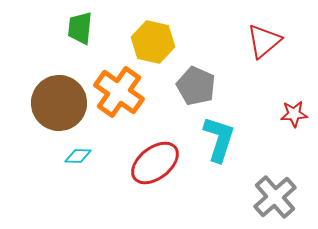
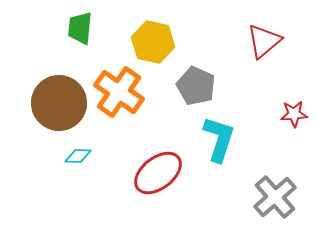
red ellipse: moved 3 px right, 10 px down
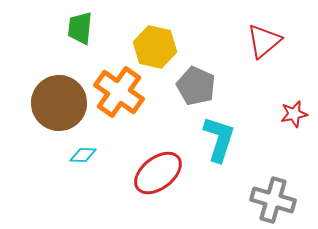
yellow hexagon: moved 2 px right, 5 px down
red star: rotated 8 degrees counterclockwise
cyan diamond: moved 5 px right, 1 px up
gray cross: moved 2 px left, 3 px down; rotated 33 degrees counterclockwise
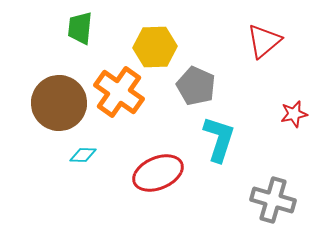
yellow hexagon: rotated 15 degrees counterclockwise
red ellipse: rotated 15 degrees clockwise
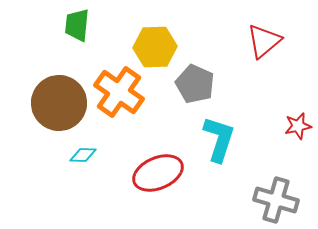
green trapezoid: moved 3 px left, 3 px up
gray pentagon: moved 1 px left, 2 px up
red star: moved 4 px right, 12 px down
gray cross: moved 3 px right
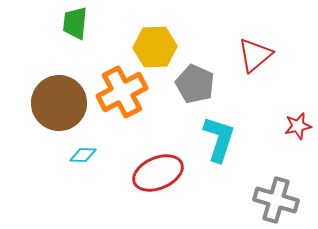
green trapezoid: moved 2 px left, 2 px up
red triangle: moved 9 px left, 14 px down
orange cross: moved 3 px right; rotated 27 degrees clockwise
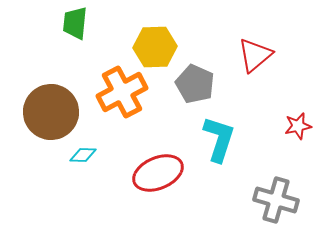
brown circle: moved 8 px left, 9 px down
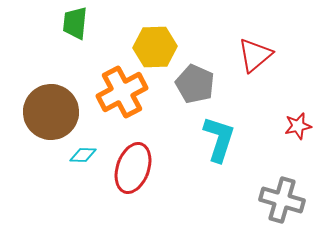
red ellipse: moved 25 px left, 5 px up; rotated 48 degrees counterclockwise
gray cross: moved 6 px right
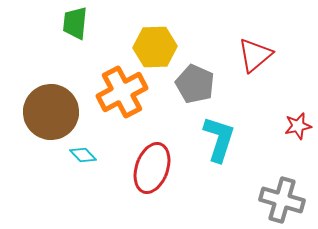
cyan diamond: rotated 44 degrees clockwise
red ellipse: moved 19 px right
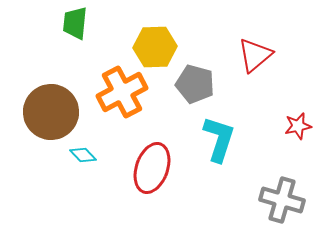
gray pentagon: rotated 9 degrees counterclockwise
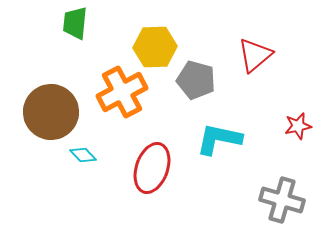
gray pentagon: moved 1 px right, 4 px up
cyan L-shape: rotated 96 degrees counterclockwise
